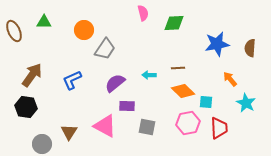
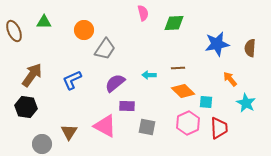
pink hexagon: rotated 15 degrees counterclockwise
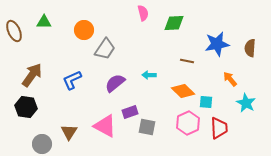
brown line: moved 9 px right, 7 px up; rotated 16 degrees clockwise
purple rectangle: moved 3 px right, 6 px down; rotated 21 degrees counterclockwise
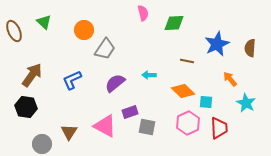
green triangle: rotated 42 degrees clockwise
blue star: rotated 15 degrees counterclockwise
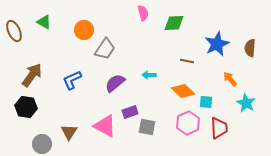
green triangle: rotated 14 degrees counterclockwise
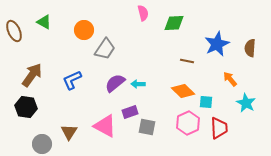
cyan arrow: moved 11 px left, 9 px down
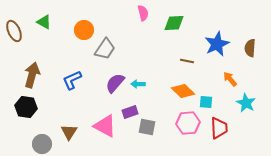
brown arrow: rotated 20 degrees counterclockwise
purple semicircle: rotated 10 degrees counterclockwise
pink hexagon: rotated 20 degrees clockwise
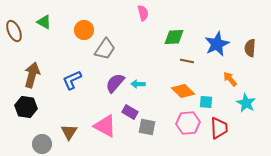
green diamond: moved 14 px down
purple rectangle: rotated 49 degrees clockwise
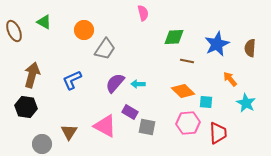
red trapezoid: moved 1 px left, 5 px down
